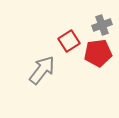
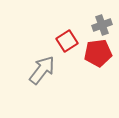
red square: moved 2 px left
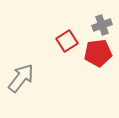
gray arrow: moved 21 px left, 8 px down
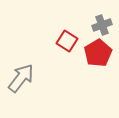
red square: rotated 25 degrees counterclockwise
red pentagon: rotated 24 degrees counterclockwise
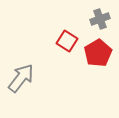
gray cross: moved 2 px left, 6 px up
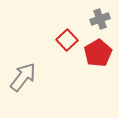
red square: moved 1 px up; rotated 15 degrees clockwise
gray arrow: moved 2 px right, 1 px up
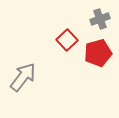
red pentagon: rotated 16 degrees clockwise
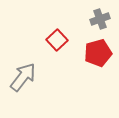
red square: moved 10 px left
